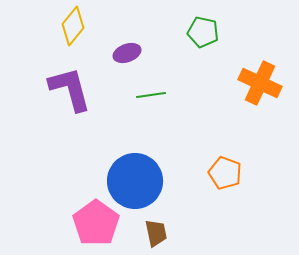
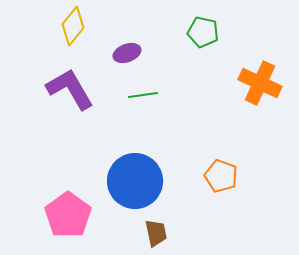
purple L-shape: rotated 15 degrees counterclockwise
green line: moved 8 px left
orange pentagon: moved 4 px left, 3 px down
pink pentagon: moved 28 px left, 8 px up
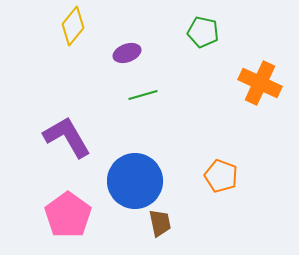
purple L-shape: moved 3 px left, 48 px down
green line: rotated 8 degrees counterclockwise
brown trapezoid: moved 4 px right, 10 px up
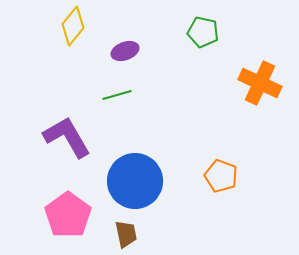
purple ellipse: moved 2 px left, 2 px up
green line: moved 26 px left
brown trapezoid: moved 34 px left, 11 px down
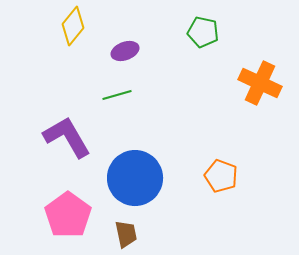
blue circle: moved 3 px up
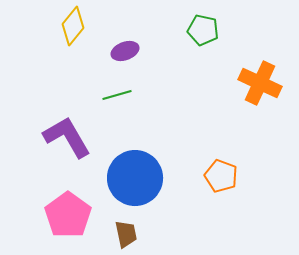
green pentagon: moved 2 px up
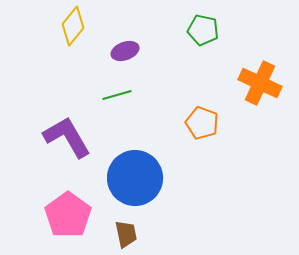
orange pentagon: moved 19 px left, 53 px up
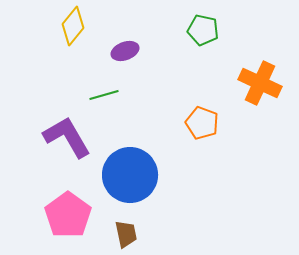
green line: moved 13 px left
blue circle: moved 5 px left, 3 px up
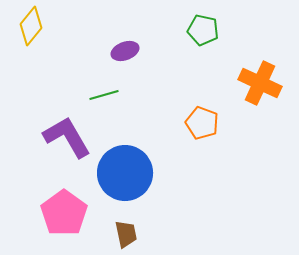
yellow diamond: moved 42 px left
blue circle: moved 5 px left, 2 px up
pink pentagon: moved 4 px left, 2 px up
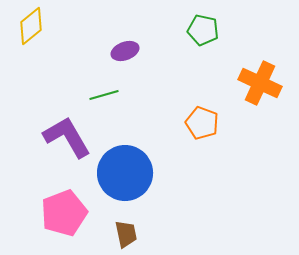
yellow diamond: rotated 12 degrees clockwise
pink pentagon: rotated 15 degrees clockwise
